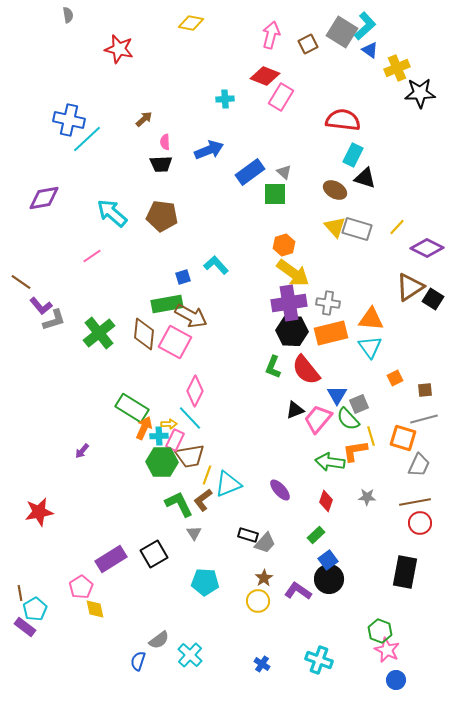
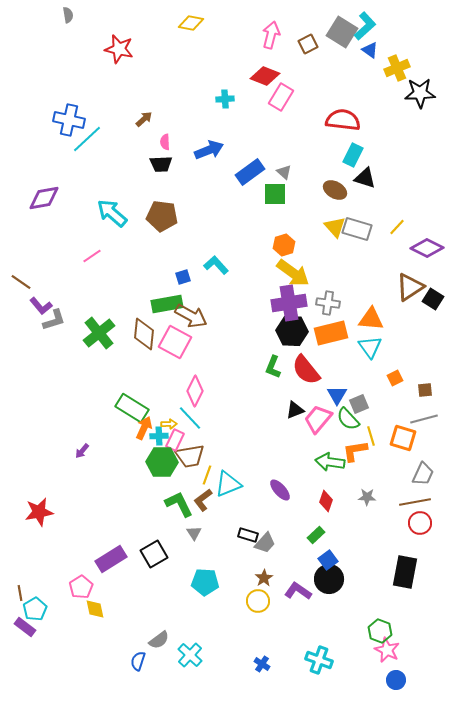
gray trapezoid at (419, 465): moved 4 px right, 9 px down
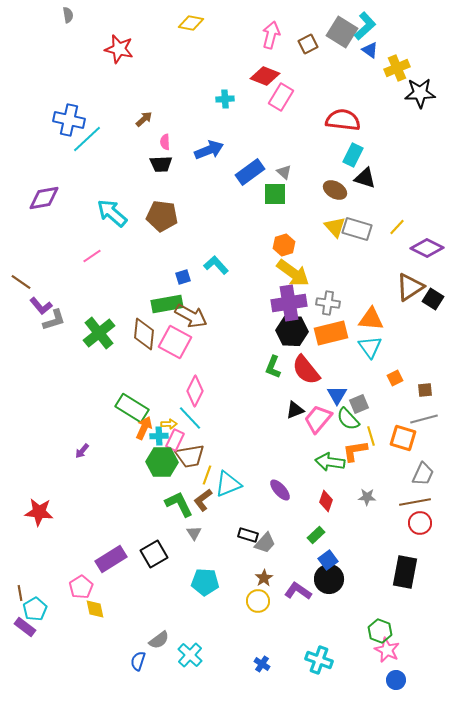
red star at (39, 512): rotated 16 degrees clockwise
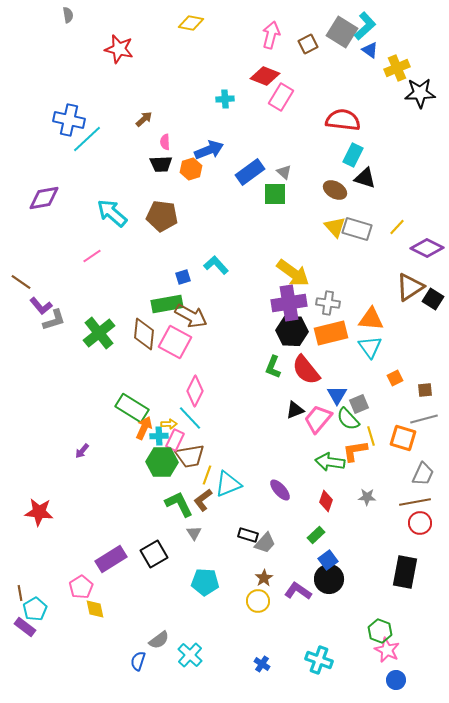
orange hexagon at (284, 245): moved 93 px left, 76 px up
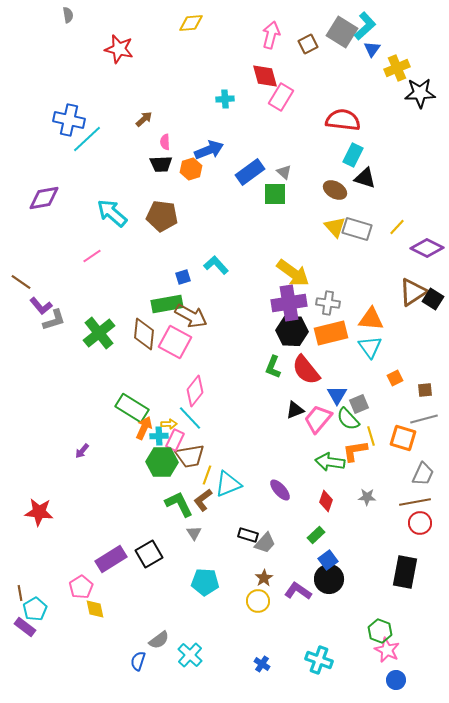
yellow diamond at (191, 23): rotated 15 degrees counterclockwise
blue triangle at (370, 50): moved 2 px right, 1 px up; rotated 30 degrees clockwise
red diamond at (265, 76): rotated 52 degrees clockwise
brown triangle at (410, 287): moved 3 px right, 5 px down
pink diamond at (195, 391): rotated 12 degrees clockwise
black square at (154, 554): moved 5 px left
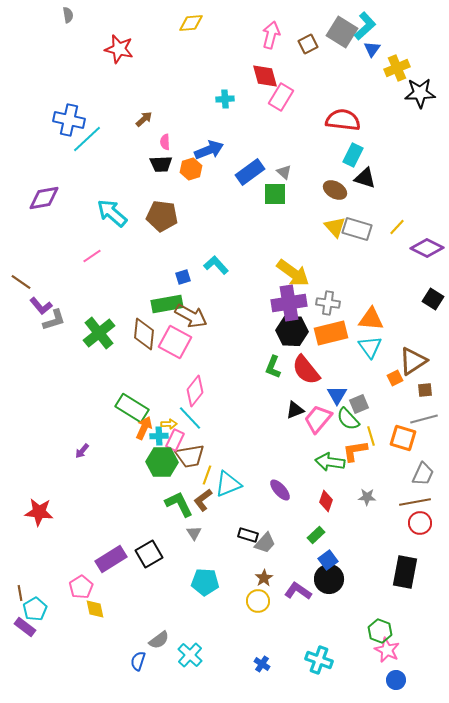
brown triangle at (413, 292): moved 69 px down
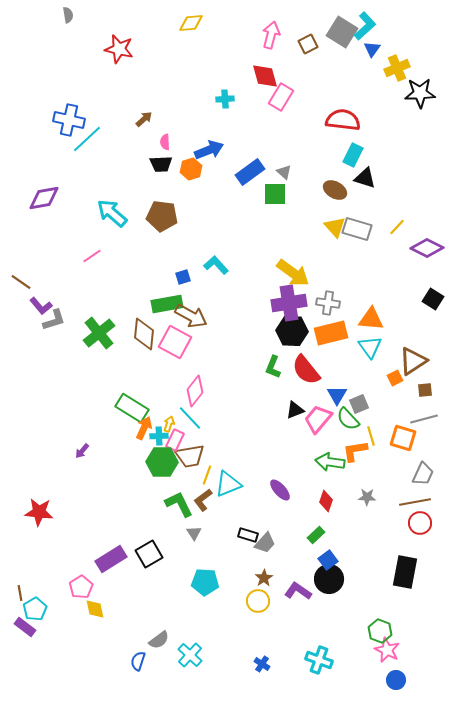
yellow arrow at (169, 424): rotated 70 degrees counterclockwise
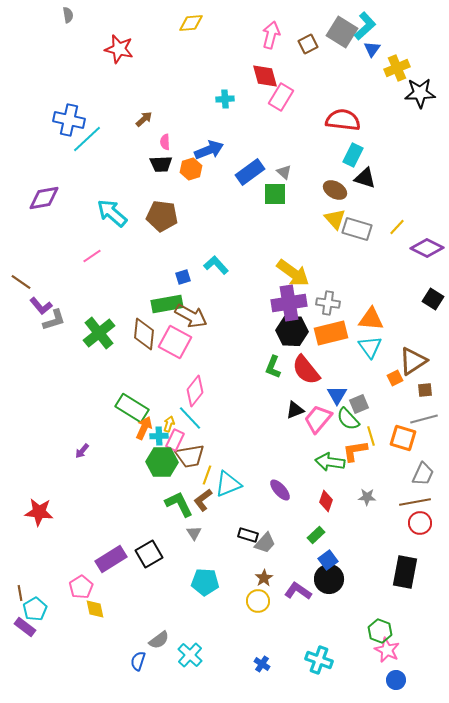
yellow triangle at (335, 227): moved 8 px up
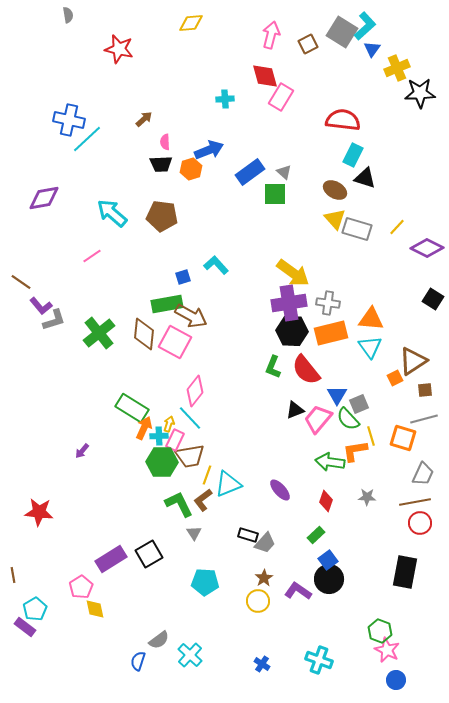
brown line at (20, 593): moved 7 px left, 18 px up
